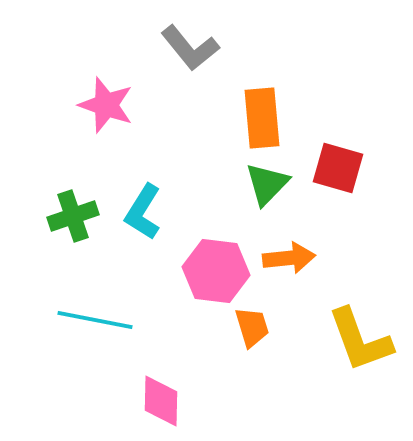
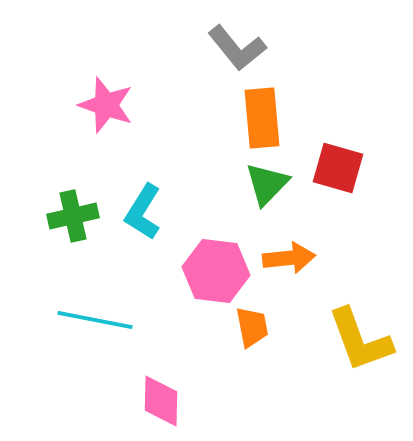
gray L-shape: moved 47 px right
green cross: rotated 6 degrees clockwise
orange trapezoid: rotated 6 degrees clockwise
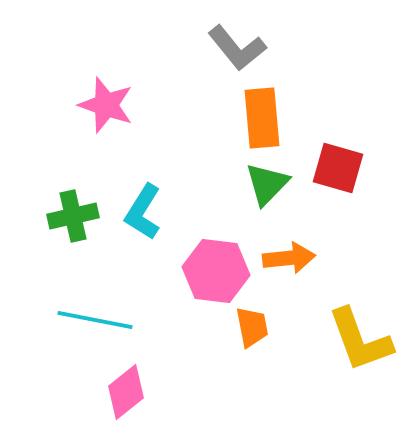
pink diamond: moved 35 px left, 9 px up; rotated 50 degrees clockwise
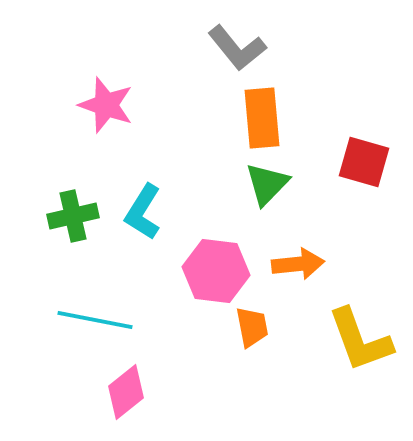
red square: moved 26 px right, 6 px up
orange arrow: moved 9 px right, 6 px down
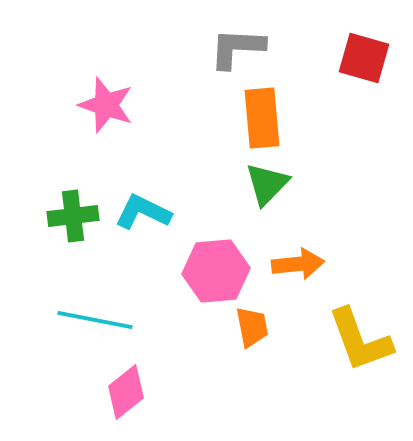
gray L-shape: rotated 132 degrees clockwise
red square: moved 104 px up
cyan L-shape: rotated 84 degrees clockwise
green cross: rotated 6 degrees clockwise
pink hexagon: rotated 12 degrees counterclockwise
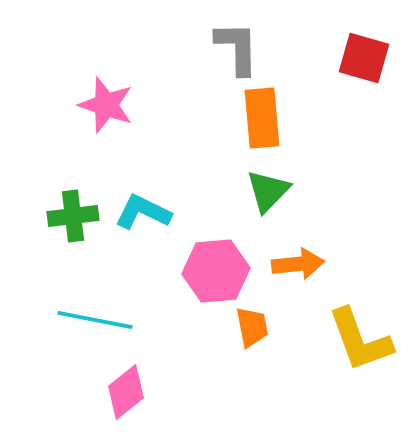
gray L-shape: rotated 86 degrees clockwise
green triangle: moved 1 px right, 7 px down
